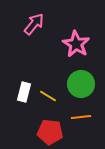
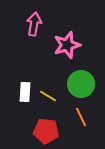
pink arrow: rotated 30 degrees counterclockwise
pink star: moved 9 px left, 1 px down; rotated 24 degrees clockwise
white rectangle: moved 1 px right; rotated 12 degrees counterclockwise
orange line: rotated 72 degrees clockwise
red pentagon: moved 4 px left, 1 px up
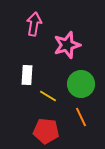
white rectangle: moved 2 px right, 17 px up
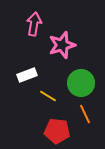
pink star: moved 5 px left
white rectangle: rotated 66 degrees clockwise
green circle: moved 1 px up
orange line: moved 4 px right, 3 px up
red pentagon: moved 11 px right
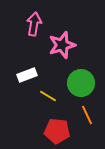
orange line: moved 2 px right, 1 px down
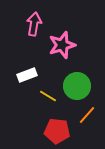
green circle: moved 4 px left, 3 px down
orange line: rotated 66 degrees clockwise
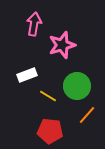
red pentagon: moved 7 px left
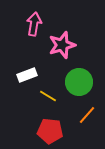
green circle: moved 2 px right, 4 px up
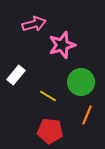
pink arrow: rotated 65 degrees clockwise
white rectangle: moved 11 px left; rotated 30 degrees counterclockwise
green circle: moved 2 px right
orange line: rotated 18 degrees counterclockwise
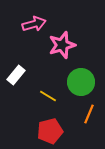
orange line: moved 2 px right, 1 px up
red pentagon: rotated 20 degrees counterclockwise
